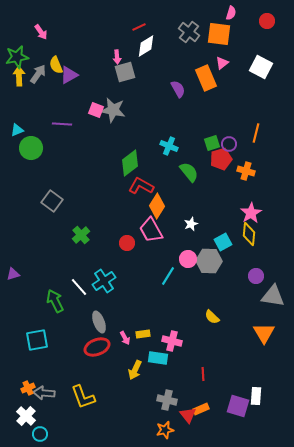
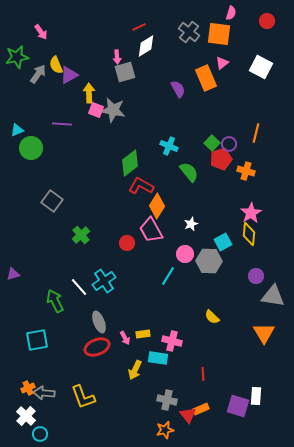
yellow arrow at (19, 76): moved 70 px right, 17 px down
green square at (212, 143): rotated 28 degrees counterclockwise
pink circle at (188, 259): moved 3 px left, 5 px up
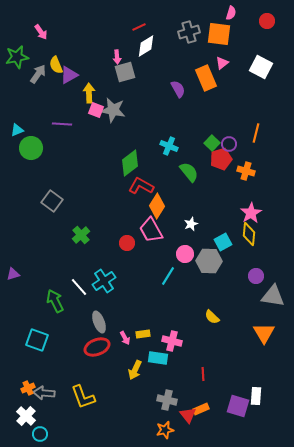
gray cross at (189, 32): rotated 35 degrees clockwise
cyan square at (37, 340): rotated 30 degrees clockwise
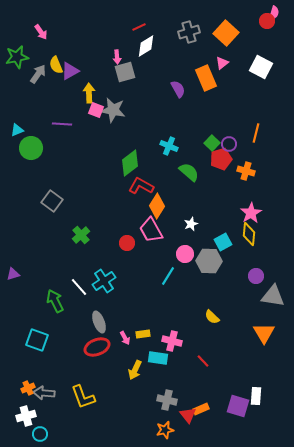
pink semicircle at (231, 13): moved 43 px right
orange square at (219, 34): moved 7 px right, 1 px up; rotated 35 degrees clockwise
purple triangle at (69, 75): moved 1 px right, 4 px up
green semicircle at (189, 172): rotated 10 degrees counterclockwise
red line at (203, 374): moved 13 px up; rotated 40 degrees counterclockwise
white cross at (26, 416): rotated 30 degrees clockwise
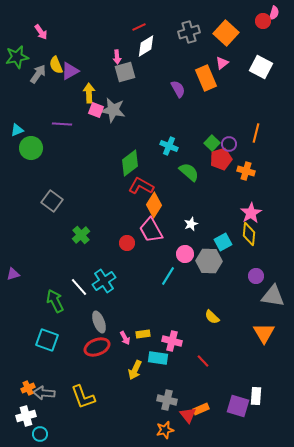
red circle at (267, 21): moved 4 px left
orange diamond at (157, 206): moved 3 px left, 1 px up
cyan square at (37, 340): moved 10 px right
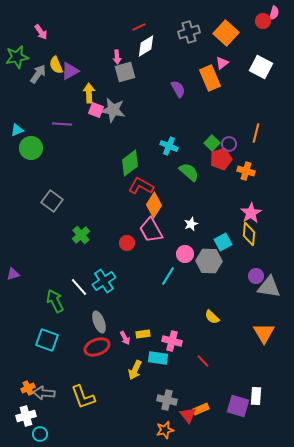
orange rectangle at (206, 78): moved 4 px right
gray triangle at (273, 296): moved 4 px left, 9 px up
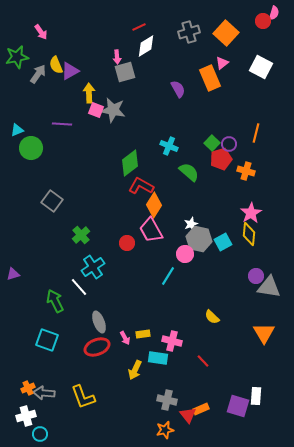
gray hexagon at (209, 261): moved 10 px left, 22 px up; rotated 10 degrees clockwise
cyan cross at (104, 281): moved 11 px left, 14 px up
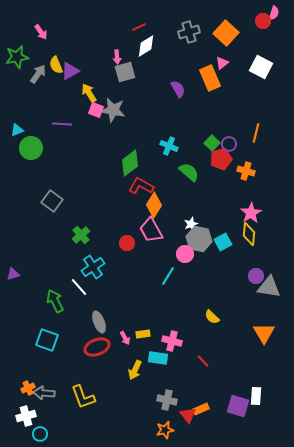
yellow arrow at (89, 93): rotated 30 degrees counterclockwise
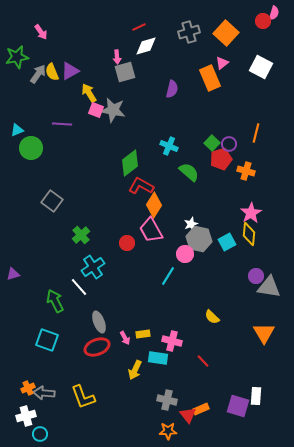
white diamond at (146, 46): rotated 15 degrees clockwise
yellow semicircle at (56, 65): moved 4 px left, 7 px down
purple semicircle at (178, 89): moved 6 px left; rotated 42 degrees clockwise
cyan square at (223, 242): moved 4 px right
orange star at (165, 430): moved 3 px right, 1 px down; rotated 12 degrees clockwise
